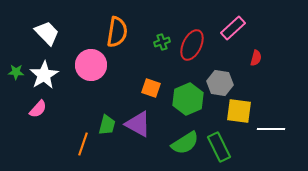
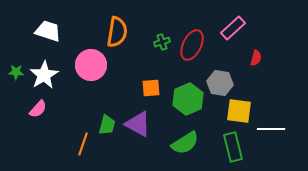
white trapezoid: moved 1 px right, 2 px up; rotated 28 degrees counterclockwise
orange square: rotated 24 degrees counterclockwise
green rectangle: moved 14 px right; rotated 12 degrees clockwise
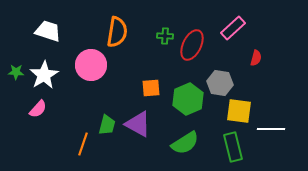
green cross: moved 3 px right, 6 px up; rotated 21 degrees clockwise
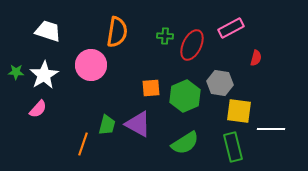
pink rectangle: moved 2 px left; rotated 15 degrees clockwise
green hexagon: moved 3 px left, 3 px up
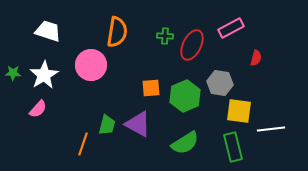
green star: moved 3 px left, 1 px down
white line: rotated 8 degrees counterclockwise
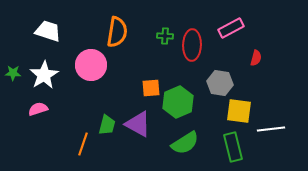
red ellipse: rotated 24 degrees counterclockwise
green hexagon: moved 7 px left, 6 px down
pink semicircle: rotated 150 degrees counterclockwise
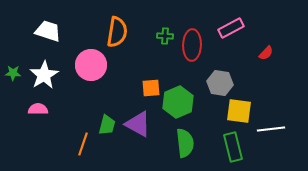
red semicircle: moved 10 px right, 5 px up; rotated 28 degrees clockwise
pink semicircle: rotated 18 degrees clockwise
green semicircle: rotated 64 degrees counterclockwise
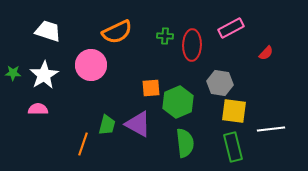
orange semicircle: rotated 56 degrees clockwise
yellow square: moved 5 px left
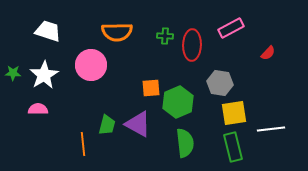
orange semicircle: rotated 24 degrees clockwise
red semicircle: moved 2 px right
yellow square: moved 2 px down; rotated 16 degrees counterclockwise
orange line: rotated 25 degrees counterclockwise
